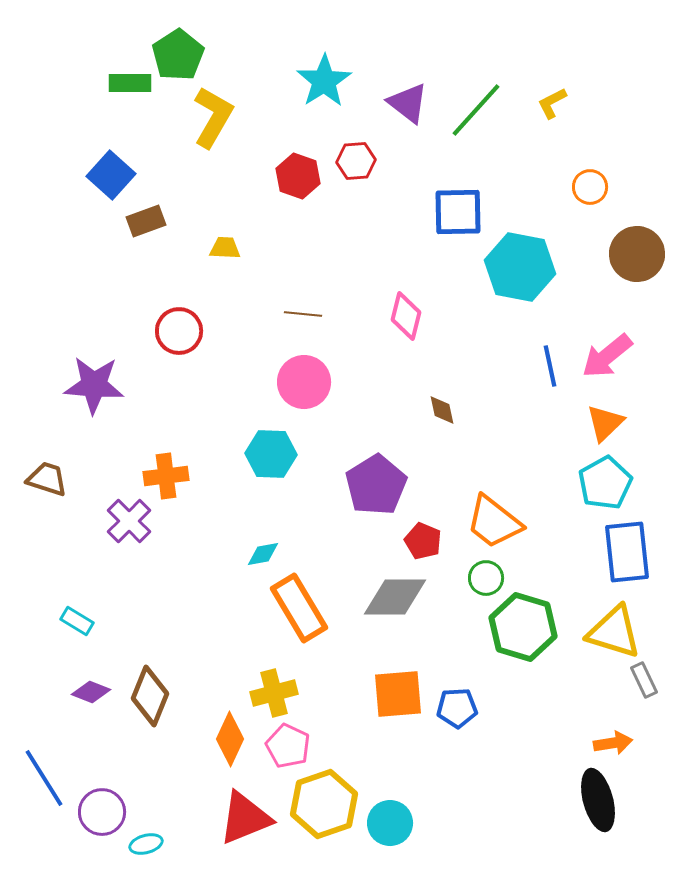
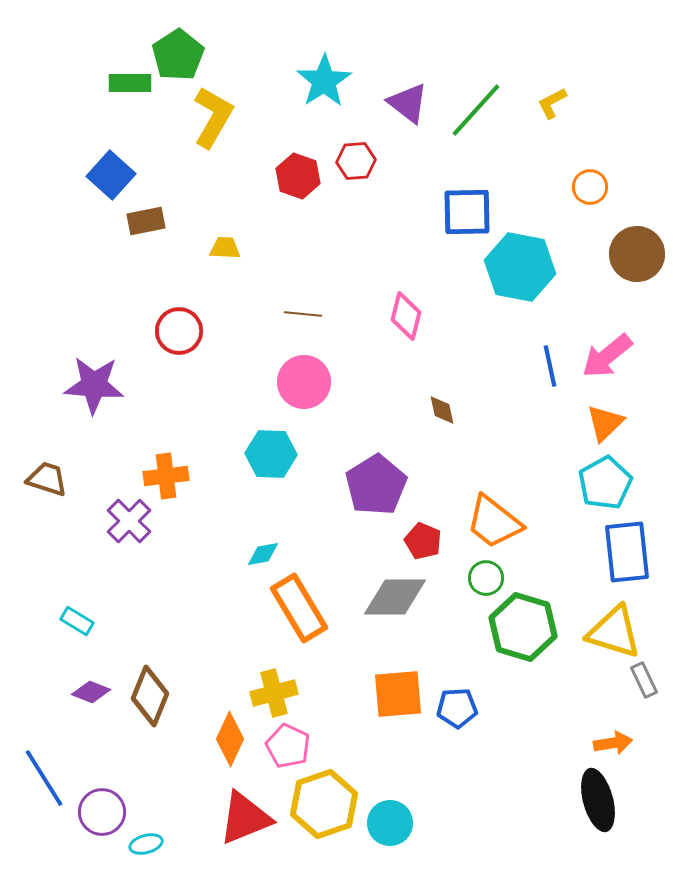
blue square at (458, 212): moved 9 px right
brown rectangle at (146, 221): rotated 9 degrees clockwise
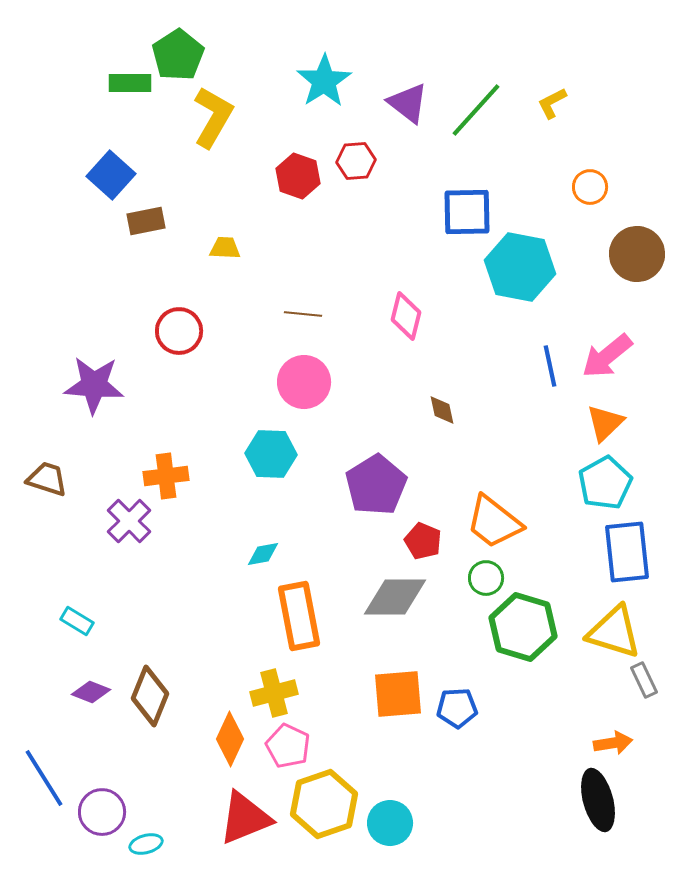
orange rectangle at (299, 608): moved 8 px down; rotated 20 degrees clockwise
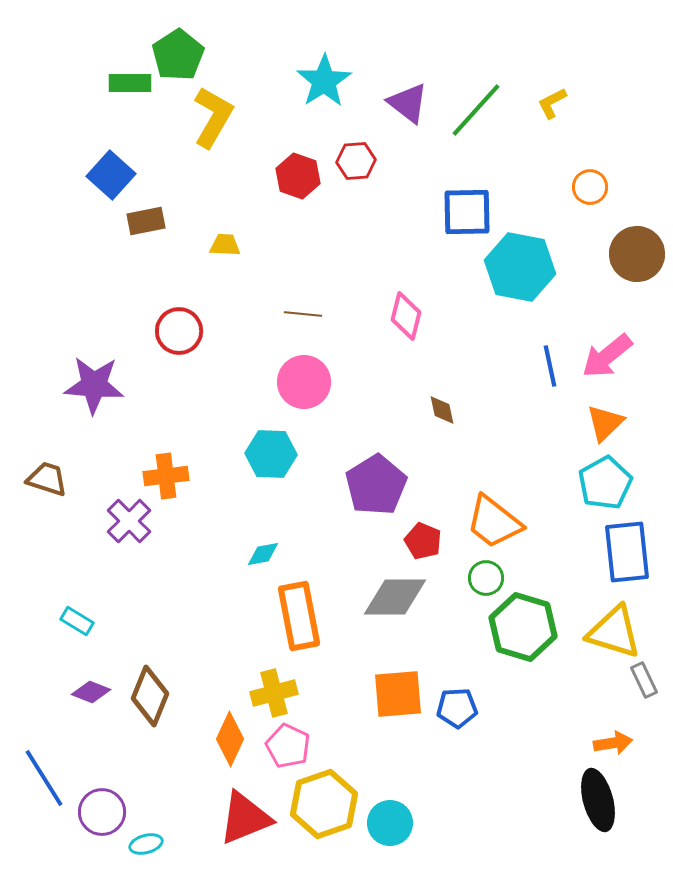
yellow trapezoid at (225, 248): moved 3 px up
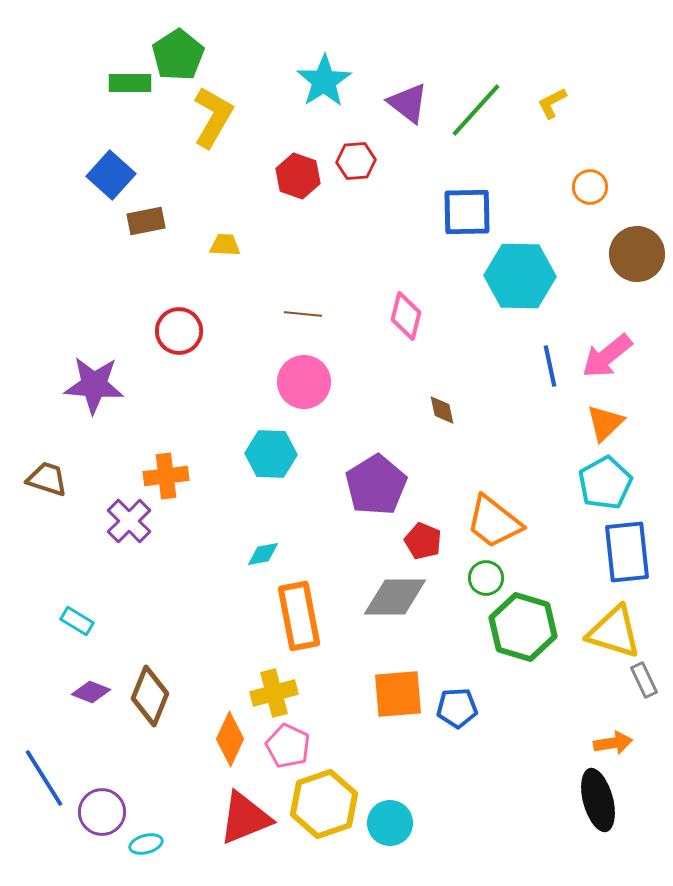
cyan hexagon at (520, 267): moved 9 px down; rotated 10 degrees counterclockwise
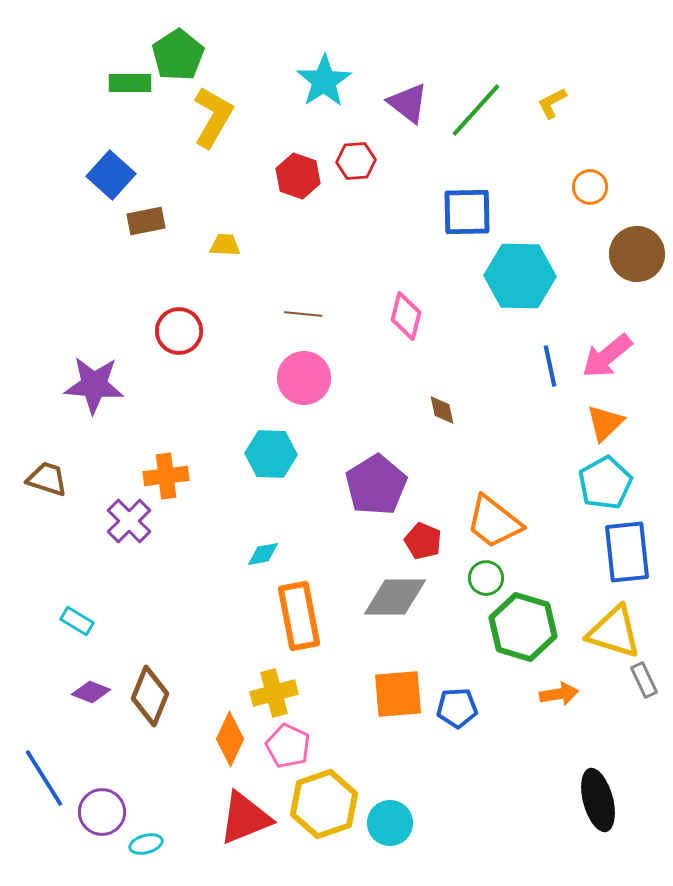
pink circle at (304, 382): moved 4 px up
orange arrow at (613, 743): moved 54 px left, 49 px up
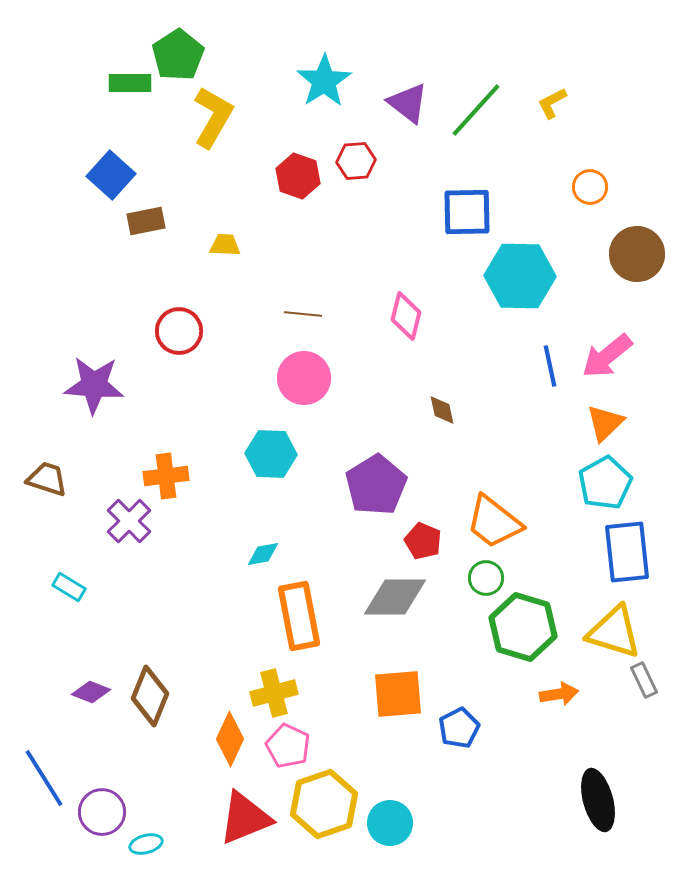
cyan rectangle at (77, 621): moved 8 px left, 34 px up
blue pentagon at (457, 708): moved 2 px right, 20 px down; rotated 24 degrees counterclockwise
